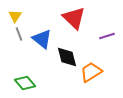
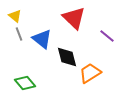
yellow triangle: rotated 24 degrees counterclockwise
purple line: rotated 56 degrees clockwise
orange trapezoid: moved 1 px left, 1 px down
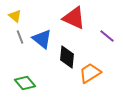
red triangle: rotated 20 degrees counterclockwise
gray line: moved 1 px right, 3 px down
black diamond: rotated 20 degrees clockwise
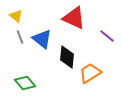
yellow triangle: moved 1 px right
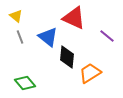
blue triangle: moved 6 px right, 2 px up
